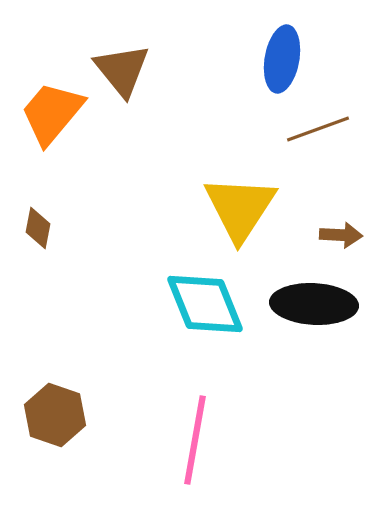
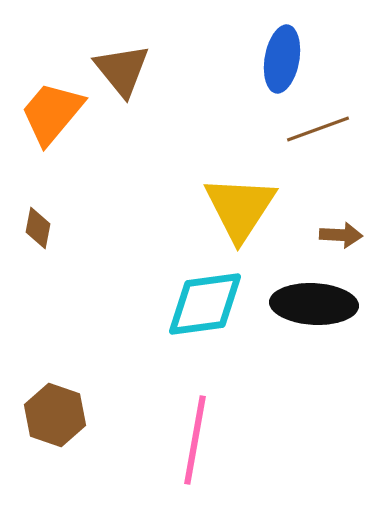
cyan diamond: rotated 76 degrees counterclockwise
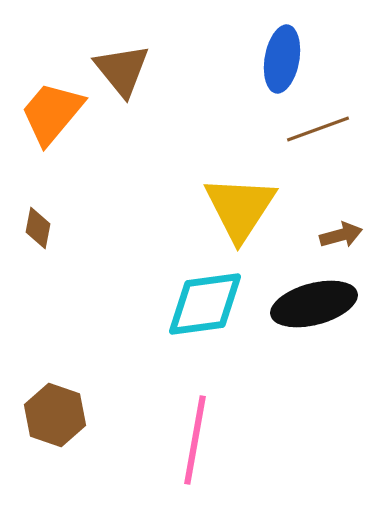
brown arrow: rotated 18 degrees counterclockwise
black ellipse: rotated 18 degrees counterclockwise
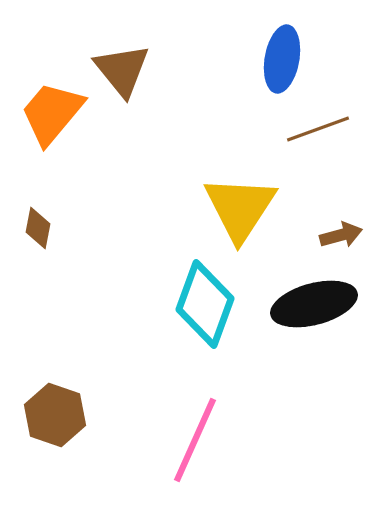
cyan diamond: rotated 62 degrees counterclockwise
pink line: rotated 14 degrees clockwise
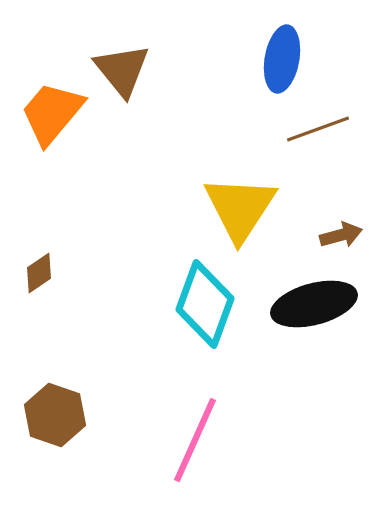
brown diamond: moved 1 px right, 45 px down; rotated 45 degrees clockwise
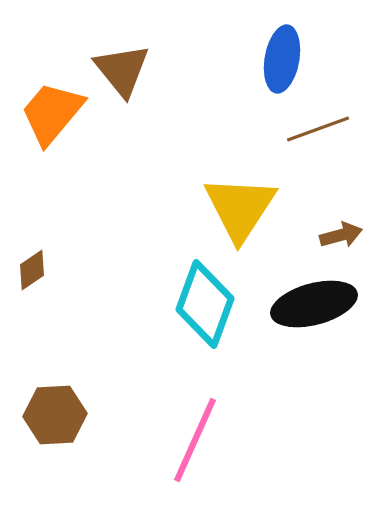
brown diamond: moved 7 px left, 3 px up
brown hexagon: rotated 22 degrees counterclockwise
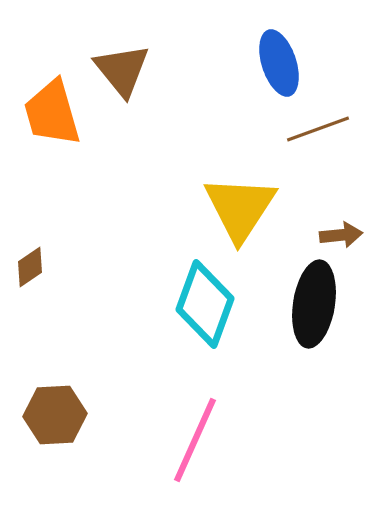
blue ellipse: moved 3 px left, 4 px down; rotated 28 degrees counterclockwise
orange trapezoid: rotated 56 degrees counterclockwise
brown arrow: rotated 9 degrees clockwise
brown diamond: moved 2 px left, 3 px up
black ellipse: rotated 66 degrees counterclockwise
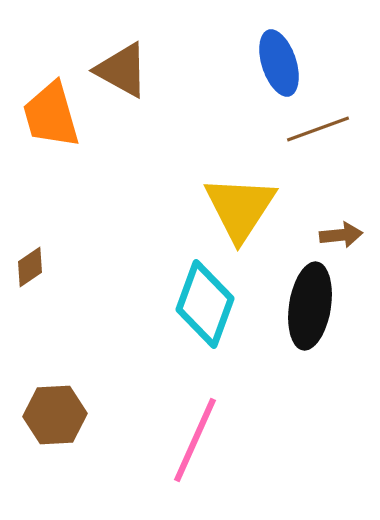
brown triangle: rotated 22 degrees counterclockwise
orange trapezoid: moved 1 px left, 2 px down
black ellipse: moved 4 px left, 2 px down
